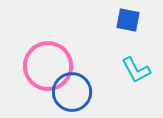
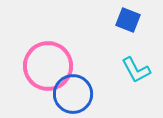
blue square: rotated 10 degrees clockwise
blue circle: moved 1 px right, 2 px down
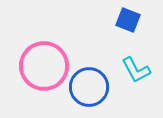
pink circle: moved 4 px left
blue circle: moved 16 px right, 7 px up
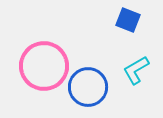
cyan L-shape: rotated 88 degrees clockwise
blue circle: moved 1 px left
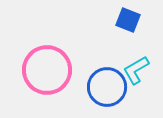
pink circle: moved 3 px right, 4 px down
blue circle: moved 19 px right
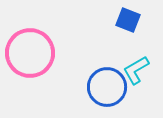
pink circle: moved 17 px left, 17 px up
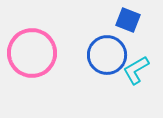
pink circle: moved 2 px right
blue circle: moved 32 px up
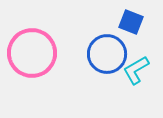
blue square: moved 3 px right, 2 px down
blue circle: moved 1 px up
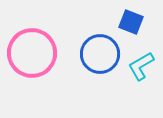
blue circle: moved 7 px left
cyan L-shape: moved 5 px right, 4 px up
